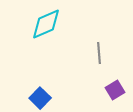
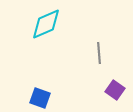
purple square: rotated 24 degrees counterclockwise
blue square: rotated 25 degrees counterclockwise
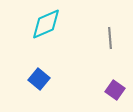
gray line: moved 11 px right, 15 px up
blue square: moved 1 px left, 19 px up; rotated 20 degrees clockwise
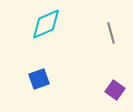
gray line: moved 1 px right, 5 px up; rotated 10 degrees counterclockwise
blue square: rotated 30 degrees clockwise
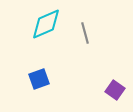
gray line: moved 26 px left
